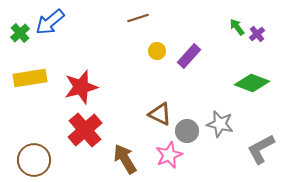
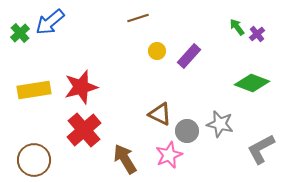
yellow rectangle: moved 4 px right, 12 px down
red cross: moved 1 px left
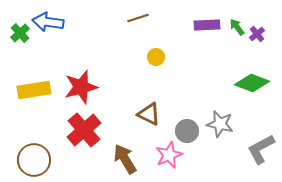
blue arrow: moved 2 px left; rotated 48 degrees clockwise
yellow circle: moved 1 px left, 6 px down
purple rectangle: moved 18 px right, 31 px up; rotated 45 degrees clockwise
brown triangle: moved 11 px left
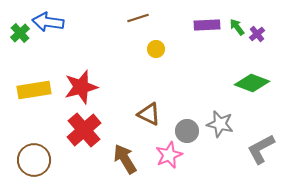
yellow circle: moved 8 px up
